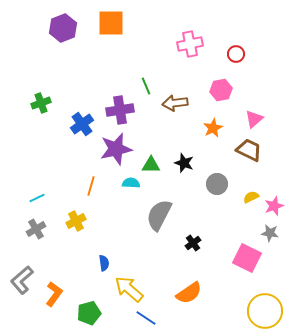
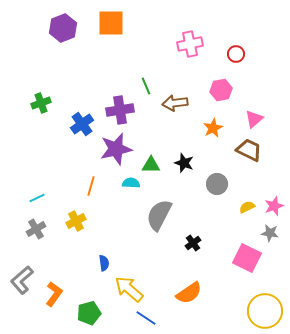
yellow semicircle: moved 4 px left, 10 px down
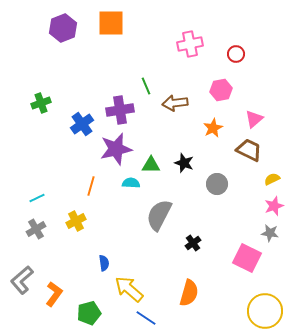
yellow semicircle: moved 25 px right, 28 px up
orange semicircle: rotated 40 degrees counterclockwise
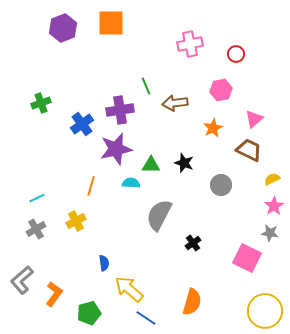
gray circle: moved 4 px right, 1 px down
pink star: rotated 12 degrees counterclockwise
orange semicircle: moved 3 px right, 9 px down
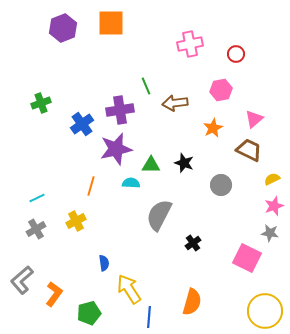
pink star: rotated 12 degrees clockwise
yellow arrow: rotated 16 degrees clockwise
blue line: moved 3 px right, 1 px up; rotated 60 degrees clockwise
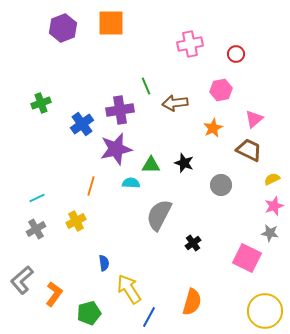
blue line: rotated 25 degrees clockwise
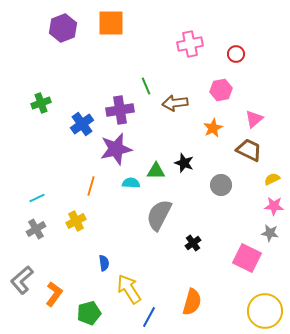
green triangle: moved 5 px right, 6 px down
pink star: rotated 24 degrees clockwise
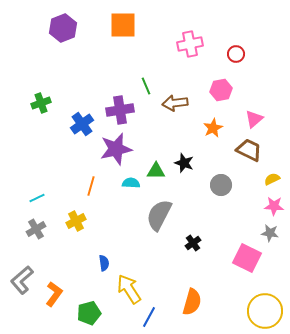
orange square: moved 12 px right, 2 px down
